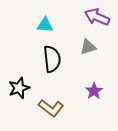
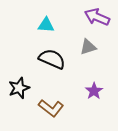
cyan triangle: moved 1 px right
black semicircle: rotated 60 degrees counterclockwise
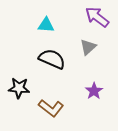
purple arrow: rotated 15 degrees clockwise
gray triangle: rotated 24 degrees counterclockwise
black star: rotated 25 degrees clockwise
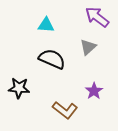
brown L-shape: moved 14 px right, 2 px down
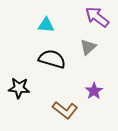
black semicircle: rotated 8 degrees counterclockwise
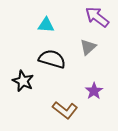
black star: moved 4 px right, 7 px up; rotated 20 degrees clockwise
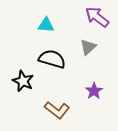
brown L-shape: moved 8 px left
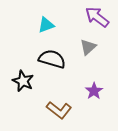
cyan triangle: rotated 24 degrees counterclockwise
brown L-shape: moved 2 px right
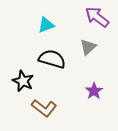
brown L-shape: moved 15 px left, 2 px up
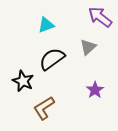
purple arrow: moved 3 px right
black semicircle: rotated 52 degrees counterclockwise
purple star: moved 1 px right, 1 px up
brown L-shape: rotated 110 degrees clockwise
